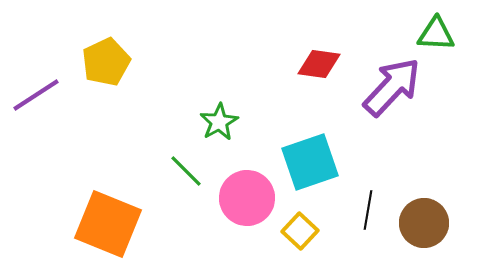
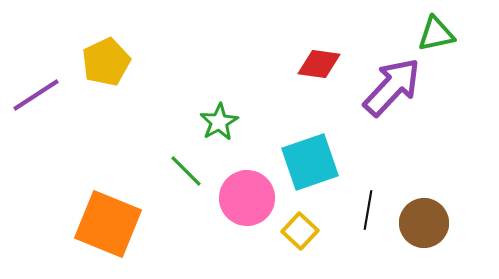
green triangle: rotated 15 degrees counterclockwise
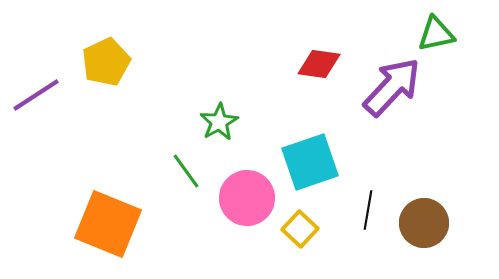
green line: rotated 9 degrees clockwise
yellow square: moved 2 px up
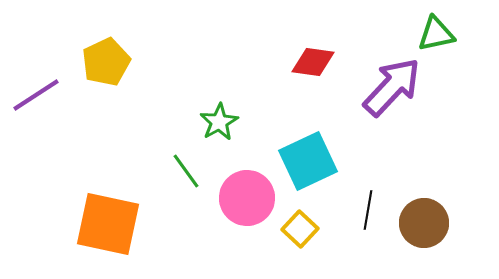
red diamond: moved 6 px left, 2 px up
cyan square: moved 2 px left, 1 px up; rotated 6 degrees counterclockwise
orange square: rotated 10 degrees counterclockwise
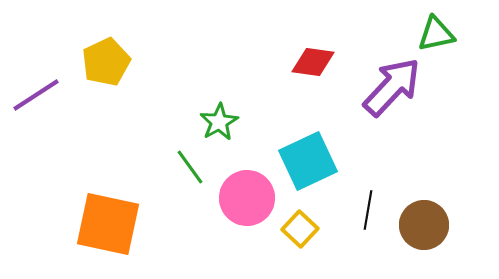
green line: moved 4 px right, 4 px up
brown circle: moved 2 px down
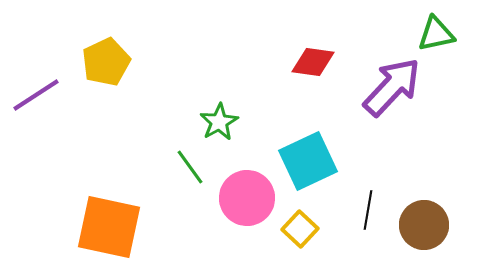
orange square: moved 1 px right, 3 px down
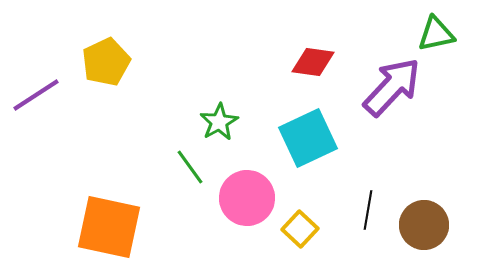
cyan square: moved 23 px up
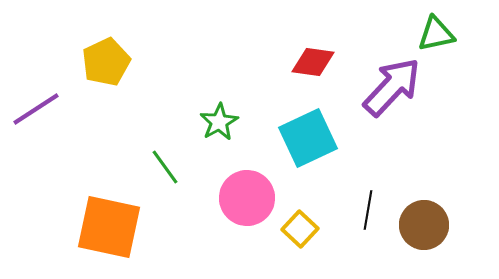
purple line: moved 14 px down
green line: moved 25 px left
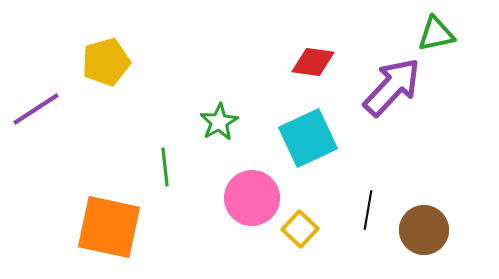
yellow pentagon: rotated 9 degrees clockwise
green line: rotated 30 degrees clockwise
pink circle: moved 5 px right
brown circle: moved 5 px down
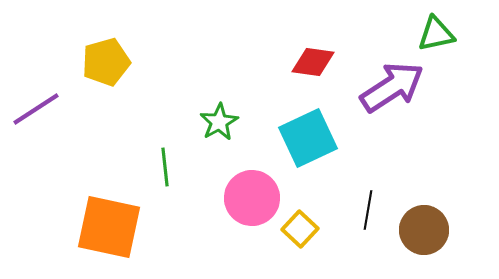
purple arrow: rotated 14 degrees clockwise
